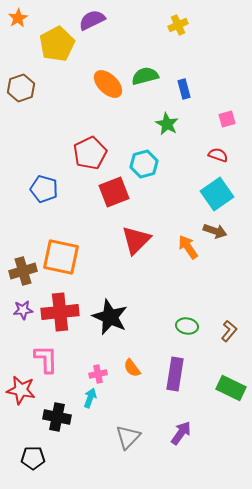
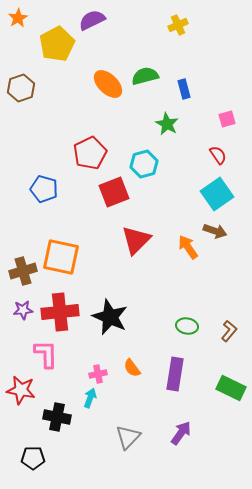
red semicircle: rotated 36 degrees clockwise
pink L-shape: moved 5 px up
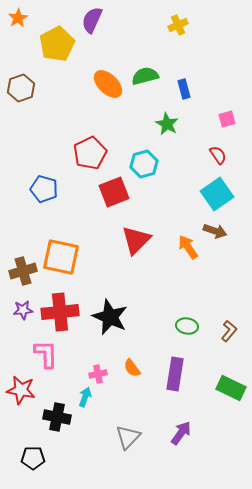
purple semicircle: rotated 40 degrees counterclockwise
cyan arrow: moved 5 px left, 1 px up
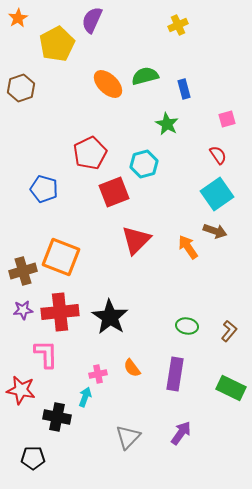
orange square: rotated 9 degrees clockwise
black star: rotated 9 degrees clockwise
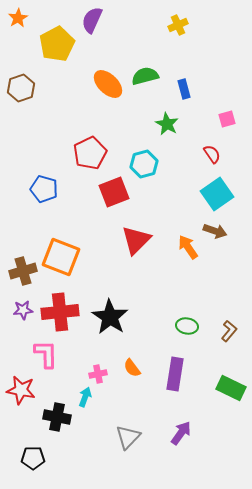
red semicircle: moved 6 px left, 1 px up
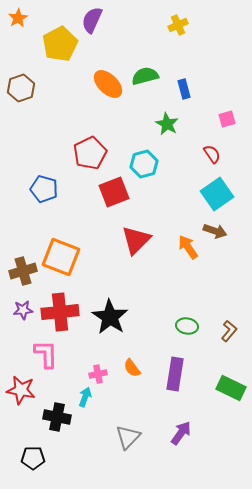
yellow pentagon: moved 3 px right
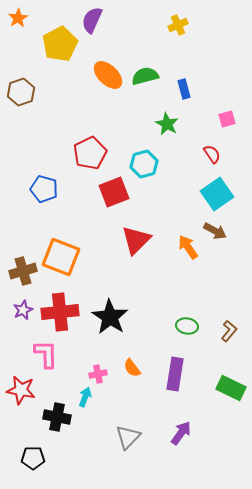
orange ellipse: moved 9 px up
brown hexagon: moved 4 px down
brown arrow: rotated 10 degrees clockwise
purple star: rotated 18 degrees counterclockwise
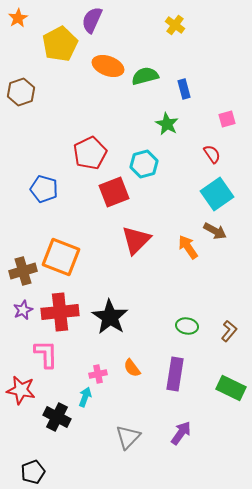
yellow cross: moved 3 px left; rotated 30 degrees counterclockwise
orange ellipse: moved 9 px up; rotated 24 degrees counterclockwise
black cross: rotated 16 degrees clockwise
black pentagon: moved 14 px down; rotated 20 degrees counterclockwise
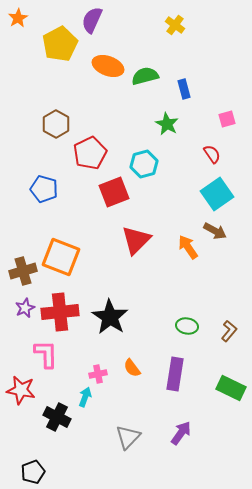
brown hexagon: moved 35 px right, 32 px down; rotated 12 degrees counterclockwise
purple star: moved 2 px right, 2 px up
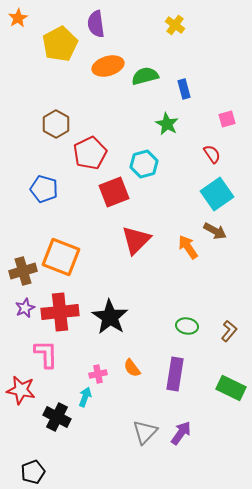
purple semicircle: moved 4 px right, 4 px down; rotated 32 degrees counterclockwise
orange ellipse: rotated 36 degrees counterclockwise
gray triangle: moved 17 px right, 5 px up
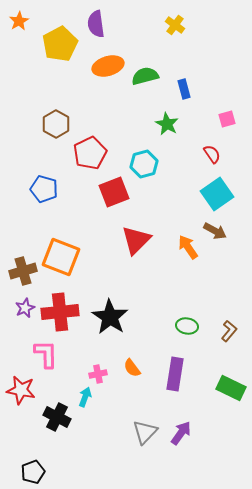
orange star: moved 1 px right, 3 px down
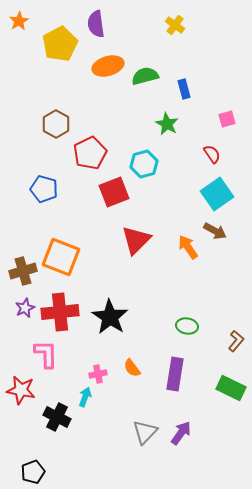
brown L-shape: moved 7 px right, 10 px down
